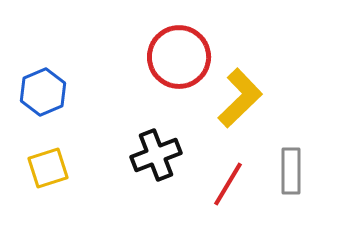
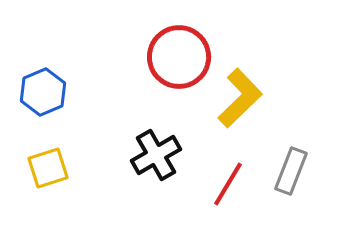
black cross: rotated 9 degrees counterclockwise
gray rectangle: rotated 21 degrees clockwise
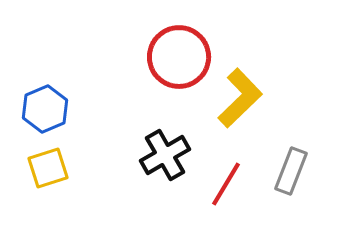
blue hexagon: moved 2 px right, 17 px down
black cross: moved 9 px right
red line: moved 2 px left
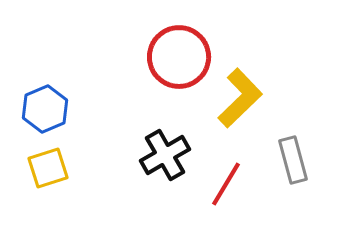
gray rectangle: moved 2 px right, 11 px up; rotated 36 degrees counterclockwise
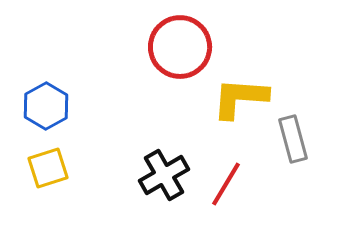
red circle: moved 1 px right, 10 px up
yellow L-shape: rotated 132 degrees counterclockwise
blue hexagon: moved 1 px right, 3 px up; rotated 6 degrees counterclockwise
black cross: moved 1 px left, 20 px down
gray rectangle: moved 21 px up
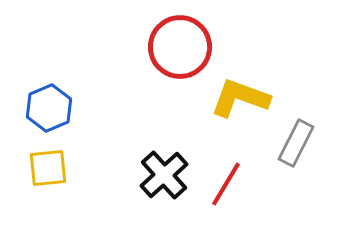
yellow L-shape: rotated 16 degrees clockwise
blue hexagon: moved 3 px right, 2 px down; rotated 6 degrees clockwise
gray rectangle: moved 3 px right, 4 px down; rotated 42 degrees clockwise
yellow square: rotated 12 degrees clockwise
black cross: rotated 12 degrees counterclockwise
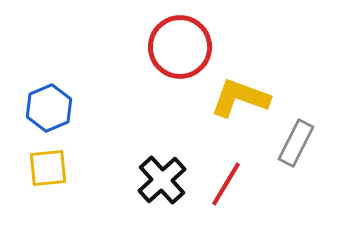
black cross: moved 2 px left, 5 px down
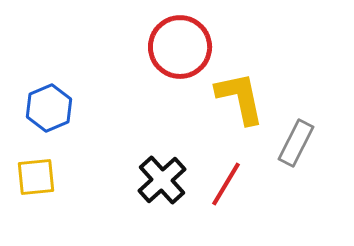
yellow L-shape: rotated 58 degrees clockwise
yellow square: moved 12 px left, 9 px down
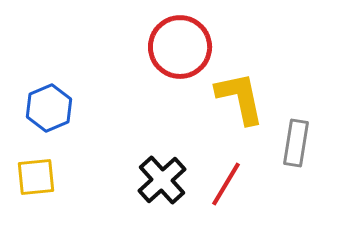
gray rectangle: rotated 18 degrees counterclockwise
